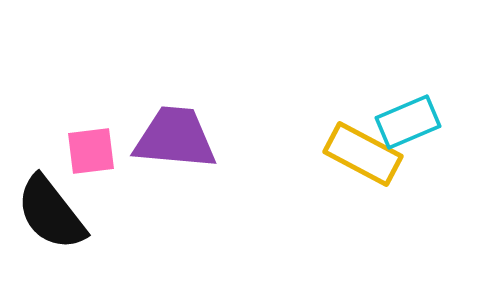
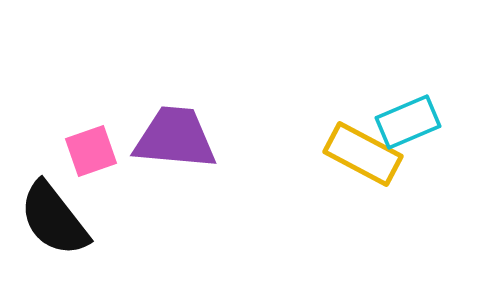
pink square: rotated 12 degrees counterclockwise
black semicircle: moved 3 px right, 6 px down
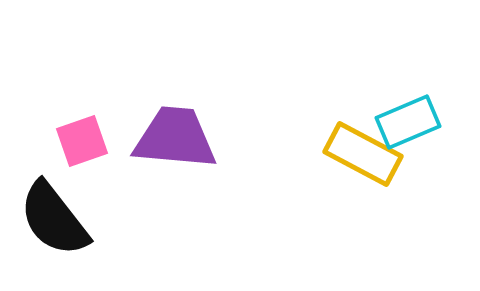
pink square: moved 9 px left, 10 px up
